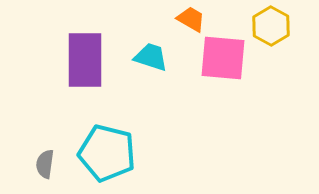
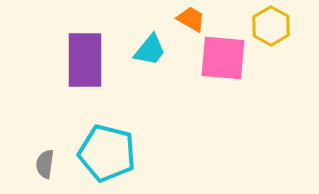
cyan trapezoid: moved 1 px left, 7 px up; rotated 111 degrees clockwise
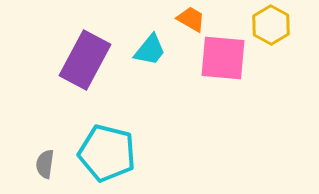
yellow hexagon: moved 1 px up
purple rectangle: rotated 28 degrees clockwise
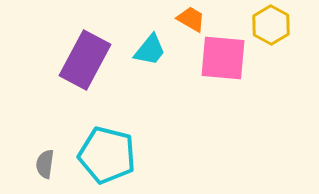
cyan pentagon: moved 2 px down
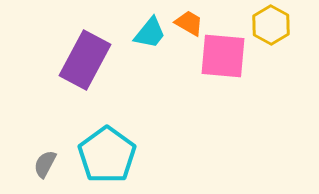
orange trapezoid: moved 2 px left, 4 px down
cyan trapezoid: moved 17 px up
pink square: moved 2 px up
cyan pentagon: rotated 22 degrees clockwise
gray semicircle: rotated 20 degrees clockwise
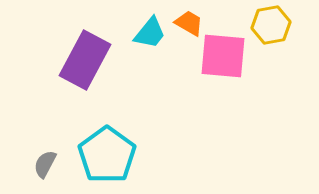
yellow hexagon: rotated 21 degrees clockwise
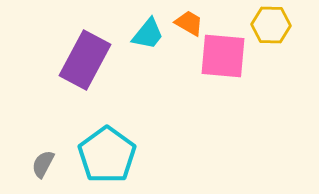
yellow hexagon: rotated 12 degrees clockwise
cyan trapezoid: moved 2 px left, 1 px down
gray semicircle: moved 2 px left
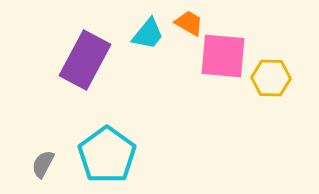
yellow hexagon: moved 53 px down
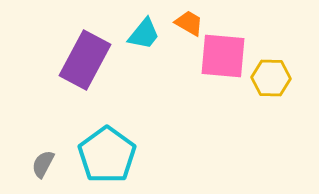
cyan trapezoid: moved 4 px left
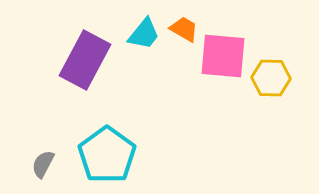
orange trapezoid: moved 5 px left, 6 px down
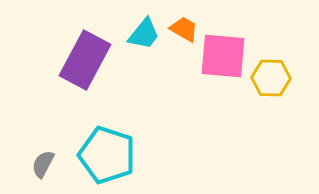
cyan pentagon: rotated 18 degrees counterclockwise
